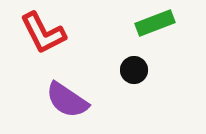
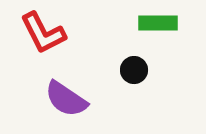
green rectangle: moved 3 px right; rotated 21 degrees clockwise
purple semicircle: moved 1 px left, 1 px up
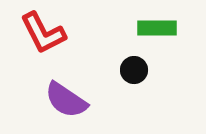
green rectangle: moved 1 px left, 5 px down
purple semicircle: moved 1 px down
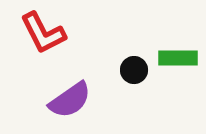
green rectangle: moved 21 px right, 30 px down
purple semicircle: moved 4 px right; rotated 69 degrees counterclockwise
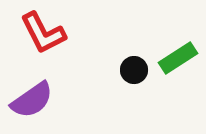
green rectangle: rotated 33 degrees counterclockwise
purple semicircle: moved 38 px left
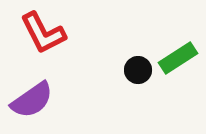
black circle: moved 4 px right
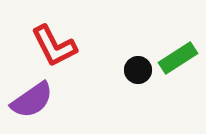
red L-shape: moved 11 px right, 13 px down
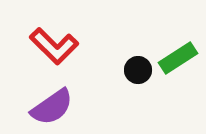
red L-shape: rotated 18 degrees counterclockwise
purple semicircle: moved 20 px right, 7 px down
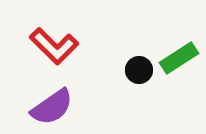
green rectangle: moved 1 px right
black circle: moved 1 px right
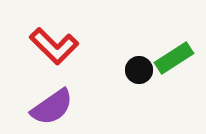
green rectangle: moved 5 px left
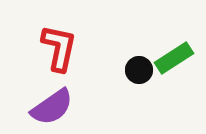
red L-shape: moved 5 px right, 2 px down; rotated 123 degrees counterclockwise
